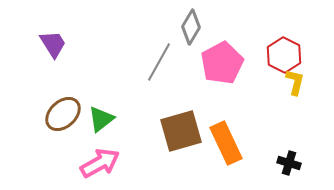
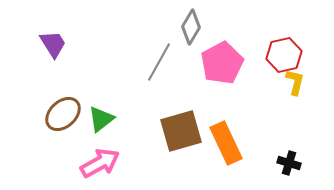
red hexagon: rotated 20 degrees clockwise
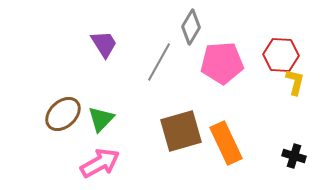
purple trapezoid: moved 51 px right
red hexagon: moved 3 px left; rotated 16 degrees clockwise
pink pentagon: rotated 24 degrees clockwise
green triangle: rotated 8 degrees counterclockwise
black cross: moved 5 px right, 7 px up
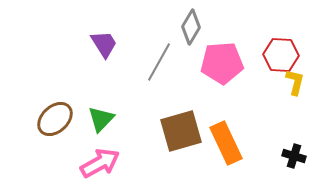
brown ellipse: moved 8 px left, 5 px down
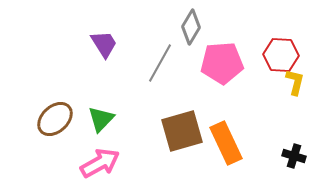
gray line: moved 1 px right, 1 px down
brown square: moved 1 px right
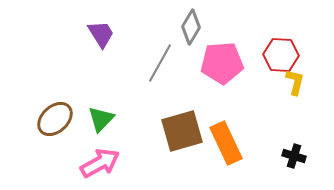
purple trapezoid: moved 3 px left, 10 px up
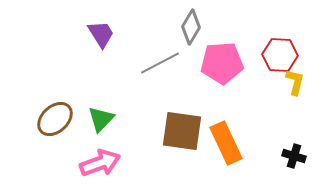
red hexagon: moved 1 px left
gray line: rotated 33 degrees clockwise
brown square: rotated 24 degrees clockwise
pink arrow: rotated 9 degrees clockwise
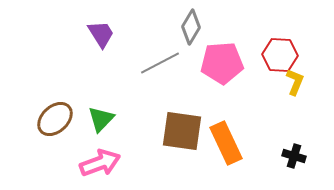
yellow L-shape: rotated 8 degrees clockwise
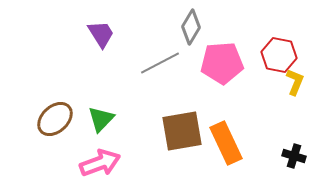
red hexagon: moved 1 px left; rotated 8 degrees clockwise
brown square: rotated 18 degrees counterclockwise
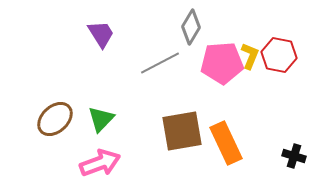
yellow L-shape: moved 45 px left, 26 px up
